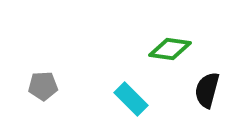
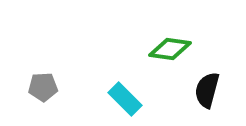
gray pentagon: moved 1 px down
cyan rectangle: moved 6 px left
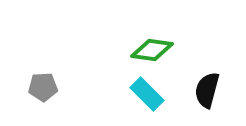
green diamond: moved 18 px left, 1 px down
cyan rectangle: moved 22 px right, 5 px up
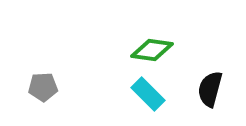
black semicircle: moved 3 px right, 1 px up
cyan rectangle: moved 1 px right
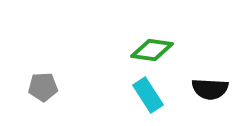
black semicircle: rotated 102 degrees counterclockwise
cyan rectangle: moved 1 px down; rotated 12 degrees clockwise
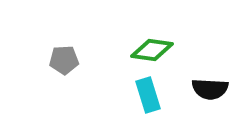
gray pentagon: moved 21 px right, 27 px up
cyan rectangle: rotated 16 degrees clockwise
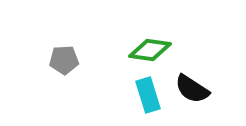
green diamond: moved 2 px left
black semicircle: moved 18 px left; rotated 30 degrees clockwise
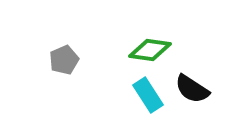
gray pentagon: rotated 20 degrees counterclockwise
cyan rectangle: rotated 16 degrees counterclockwise
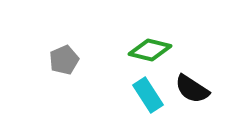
green diamond: rotated 6 degrees clockwise
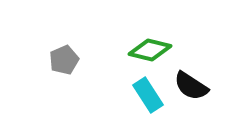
black semicircle: moved 1 px left, 3 px up
